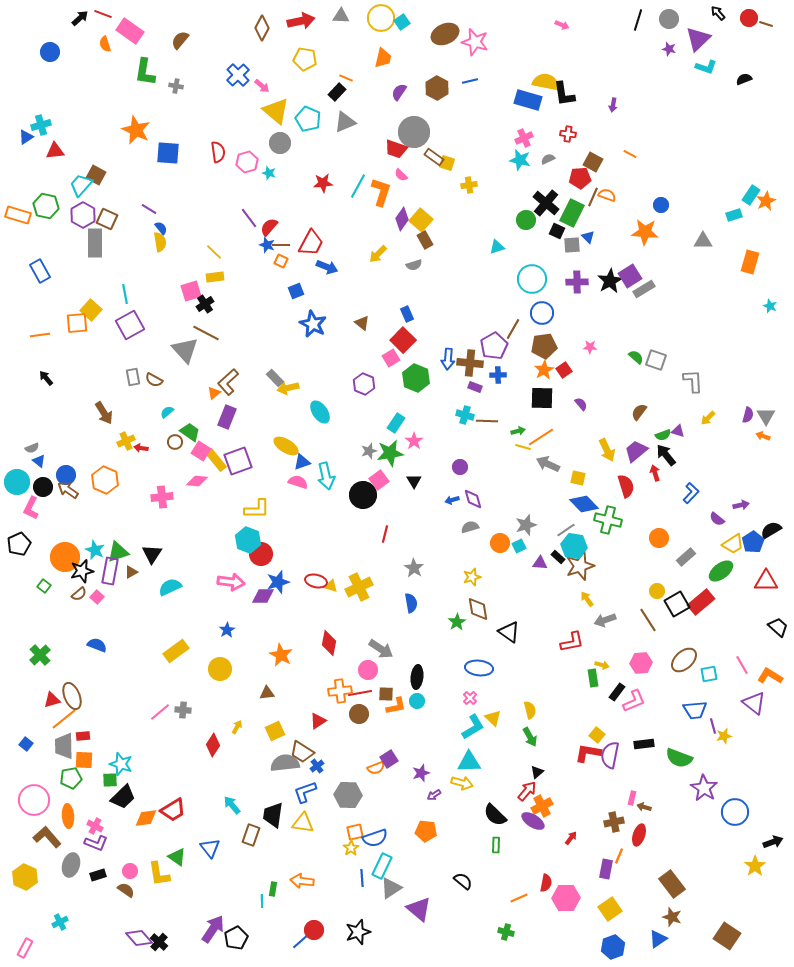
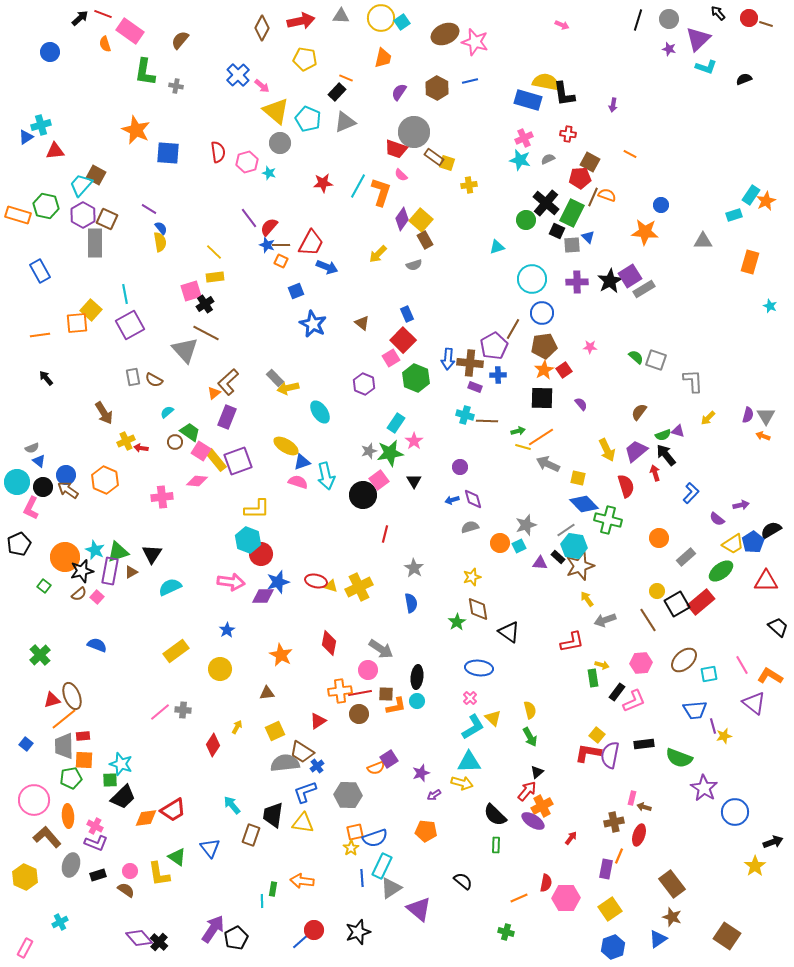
brown square at (593, 162): moved 3 px left
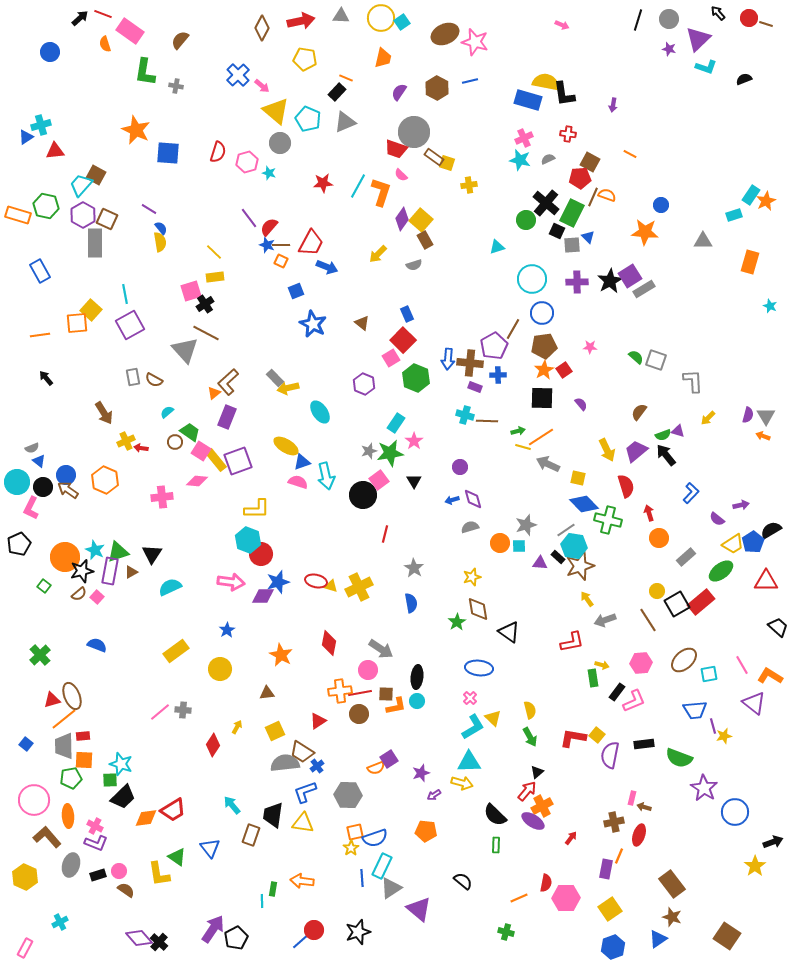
red semicircle at (218, 152): rotated 25 degrees clockwise
red arrow at (655, 473): moved 6 px left, 40 px down
cyan square at (519, 546): rotated 24 degrees clockwise
red L-shape at (588, 753): moved 15 px left, 15 px up
pink circle at (130, 871): moved 11 px left
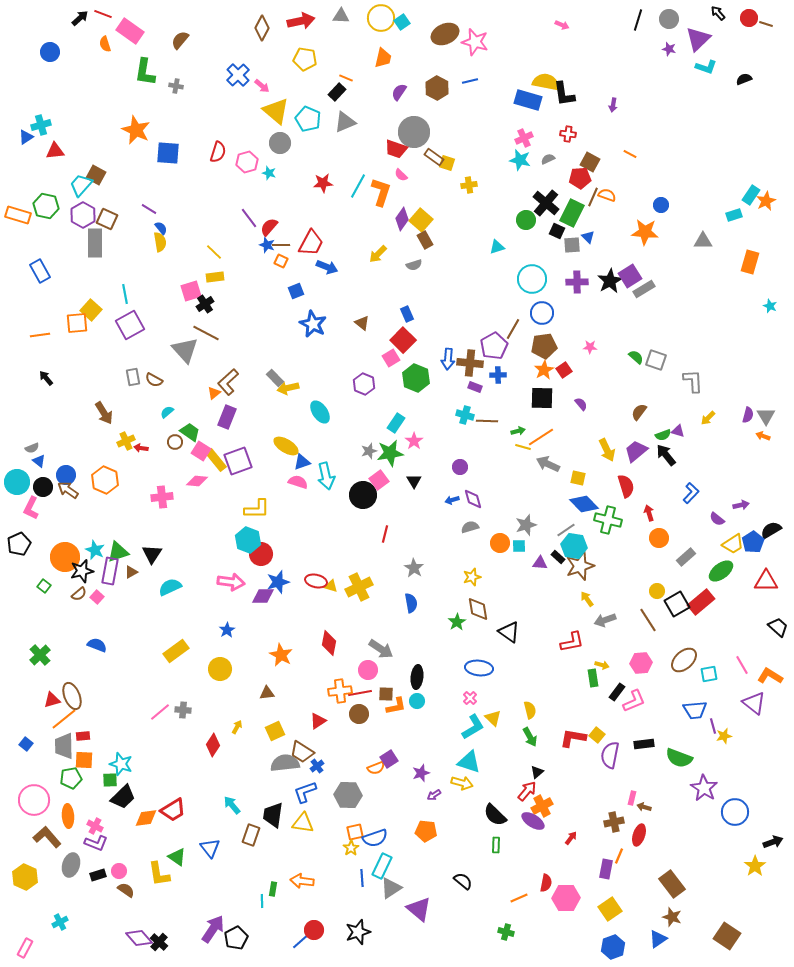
cyan triangle at (469, 762): rotated 20 degrees clockwise
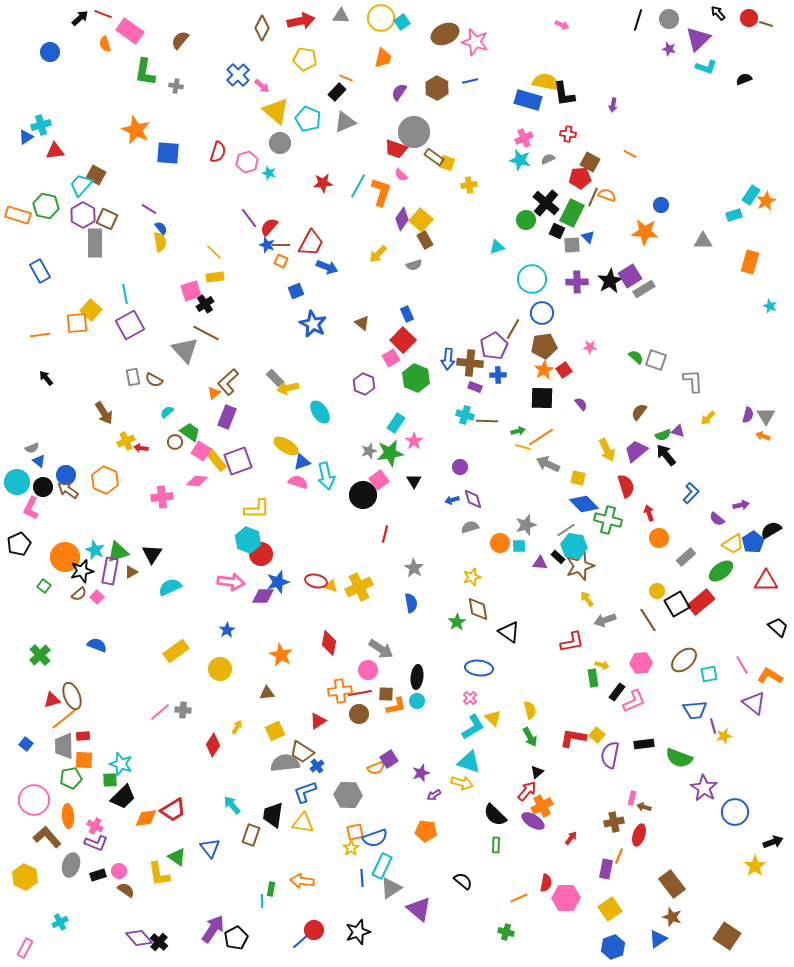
green rectangle at (273, 889): moved 2 px left
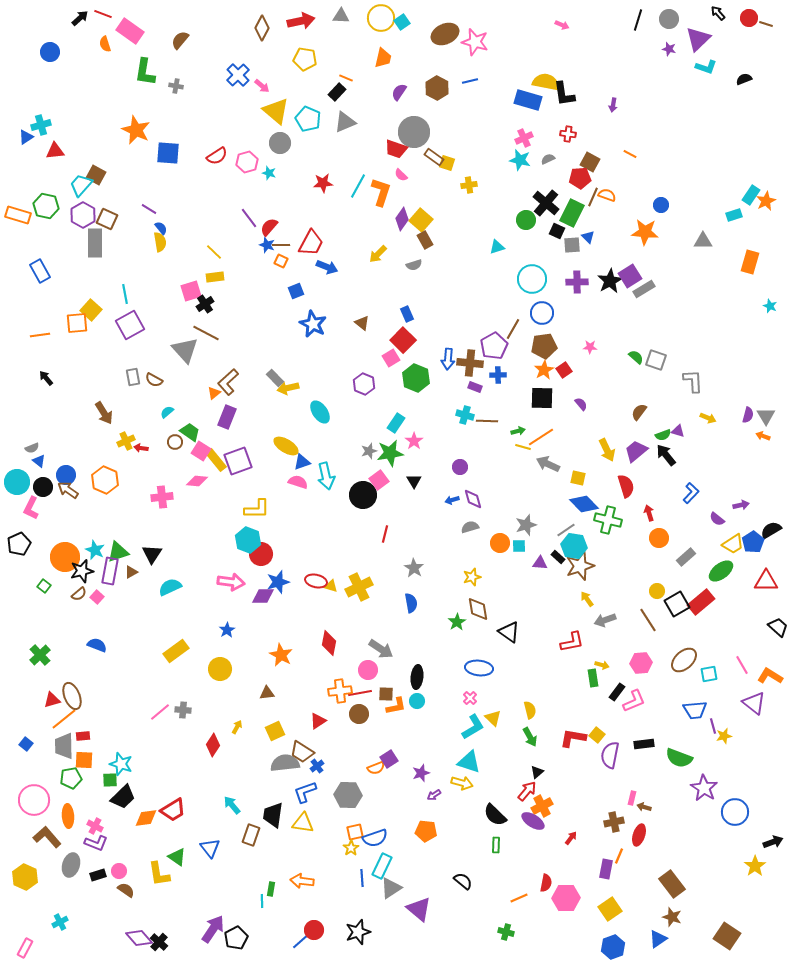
red semicircle at (218, 152): moved 1 px left, 4 px down; rotated 40 degrees clockwise
yellow arrow at (708, 418): rotated 112 degrees counterclockwise
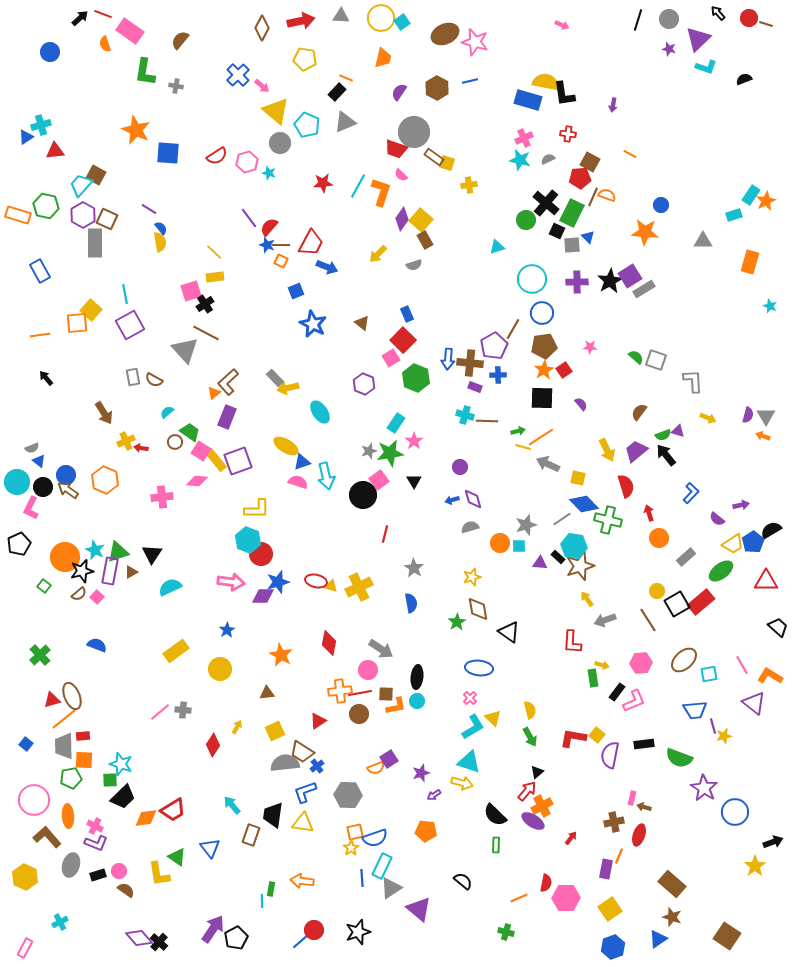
cyan pentagon at (308, 119): moved 1 px left, 6 px down
gray line at (566, 530): moved 4 px left, 11 px up
red L-shape at (572, 642): rotated 105 degrees clockwise
brown rectangle at (672, 884): rotated 12 degrees counterclockwise
